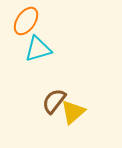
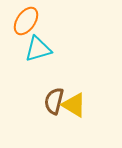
brown semicircle: rotated 24 degrees counterclockwise
yellow triangle: moved 1 px right, 7 px up; rotated 48 degrees counterclockwise
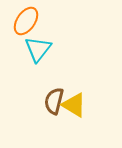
cyan triangle: rotated 36 degrees counterclockwise
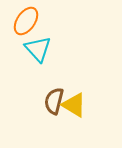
cyan triangle: rotated 20 degrees counterclockwise
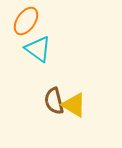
cyan triangle: rotated 12 degrees counterclockwise
brown semicircle: rotated 28 degrees counterclockwise
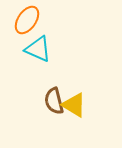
orange ellipse: moved 1 px right, 1 px up
cyan triangle: rotated 12 degrees counterclockwise
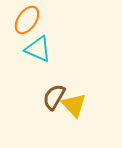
brown semicircle: moved 4 px up; rotated 44 degrees clockwise
yellow triangle: rotated 16 degrees clockwise
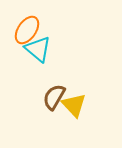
orange ellipse: moved 10 px down
cyan triangle: rotated 16 degrees clockwise
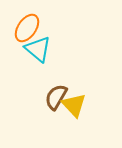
orange ellipse: moved 2 px up
brown semicircle: moved 2 px right
